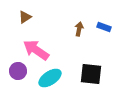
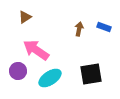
black square: rotated 15 degrees counterclockwise
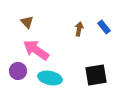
brown triangle: moved 2 px right, 5 px down; rotated 40 degrees counterclockwise
blue rectangle: rotated 32 degrees clockwise
black square: moved 5 px right, 1 px down
cyan ellipse: rotated 45 degrees clockwise
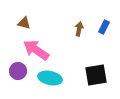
brown triangle: moved 3 px left, 1 px down; rotated 32 degrees counterclockwise
blue rectangle: rotated 64 degrees clockwise
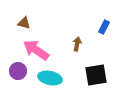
brown arrow: moved 2 px left, 15 px down
